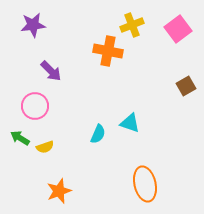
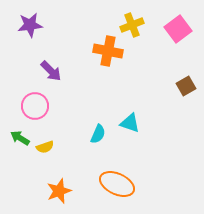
purple star: moved 3 px left
orange ellipse: moved 28 px left; rotated 52 degrees counterclockwise
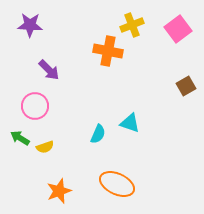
purple star: rotated 10 degrees clockwise
purple arrow: moved 2 px left, 1 px up
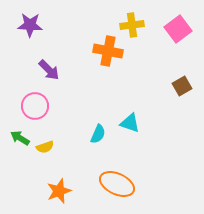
yellow cross: rotated 15 degrees clockwise
brown square: moved 4 px left
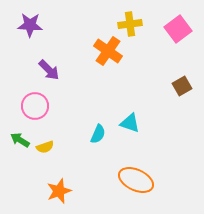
yellow cross: moved 2 px left, 1 px up
orange cross: rotated 24 degrees clockwise
green arrow: moved 2 px down
orange ellipse: moved 19 px right, 4 px up
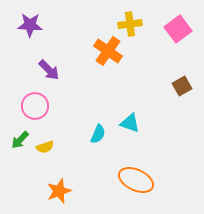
green arrow: rotated 78 degrees counterclockwise
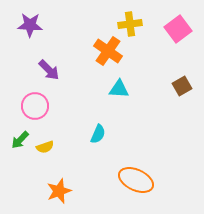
cyan triangle: moved 11 px left, 34 px up; rotated 15 degrees counterclockwise
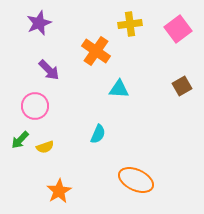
purple star: moved 9 px right, 2 px up; rotated 25 degrees counterclockwise
orange cross: moved 12 px left
orange star: rotated 10 degrees counterclockwise
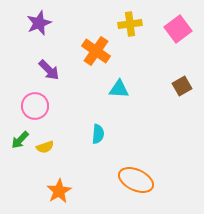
cyan semicircle: rotated 18 degrees counterclockwise
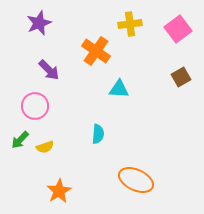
brown square: moved 1 px left, 9 px up
